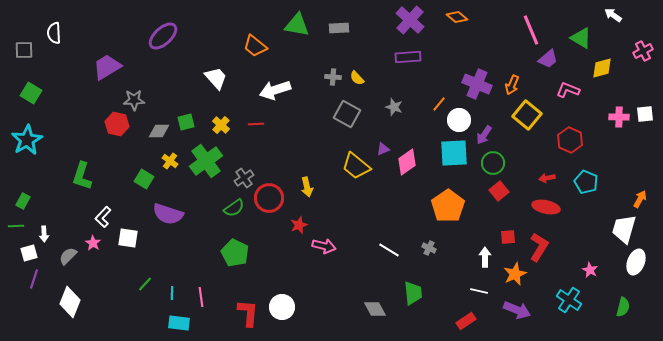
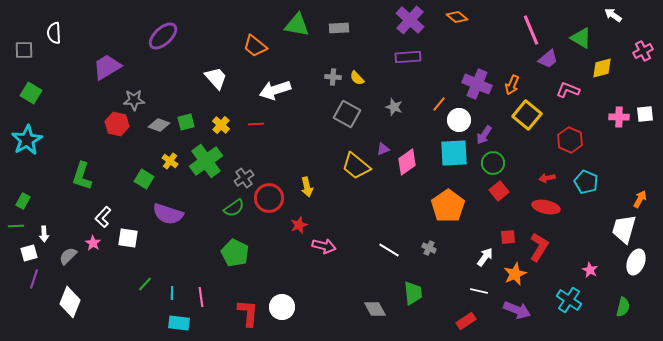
gray diamond at (159, 131): moved 6 px up; rotated 20 degrees clockwise
white arrow at (485, 257): rotated 36 degrees clockwise
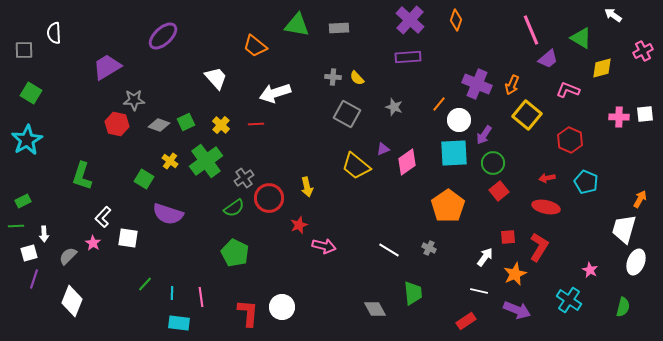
orange diamond at (457, 17): moved 1 px left, 3 px down; rotated 70 degrees clockwise
white arrow at (275, 90): moved 3 px down
green square at (186, 122): rotated 12 degrees counterclockwise
green rectangle at (23, 201): rotated 35 degrees clockwise
white diamond at (70, 302): moved 2 px right, 1 px up
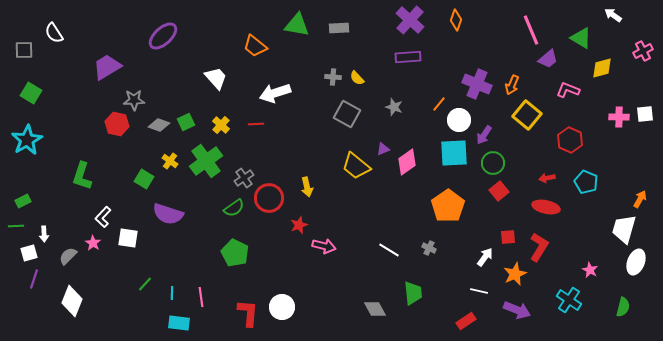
white semicircle at (54, 33): rotated 30 degrees counterclockwise
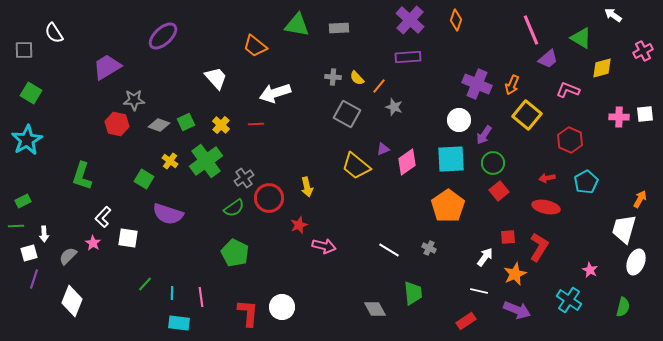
orange line at (439, 104): moved 60 px left, 18 px up
cyan square at (454, 153): moved 3 px left, 6 px down
cyan pentagon at (586, 182): rotated 20 degrees clockwise
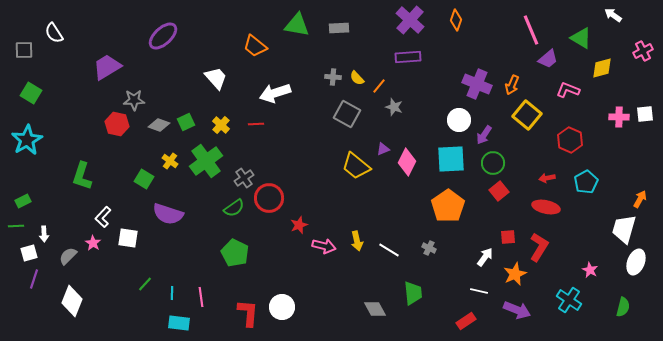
pink diamond at (407, 162): rotated 28 degrees counterclockwise
yellow arrow at (307, 187): moved 50 px right, 54 px down
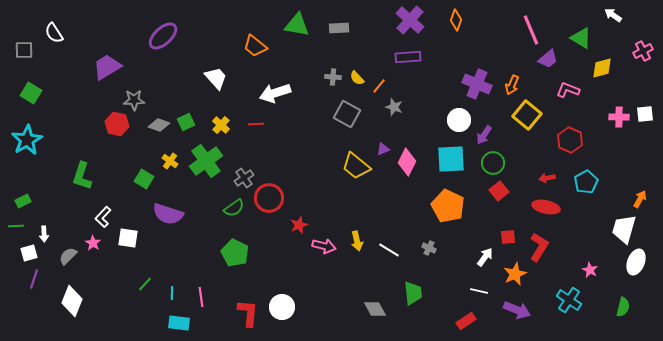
orange pentagon at (448, 206): rotated 12 degrees counterclockwise
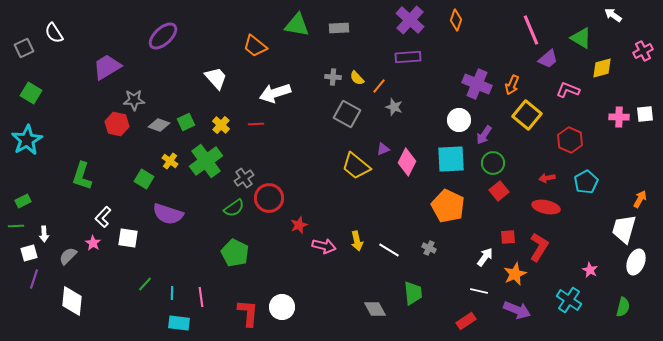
gray square at (24, 50): moved 2 px up; rotated 24 degrees counterclockwise
white diamond at (72, 301): rotated 16 degrees counterclockwise
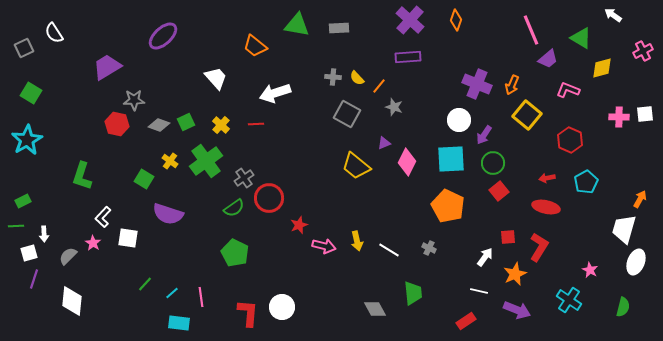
purple triangle at (383, 149): moved 1 px right, 6 px up
cyan line at (172, 293): rotated 48 degrees clockwise
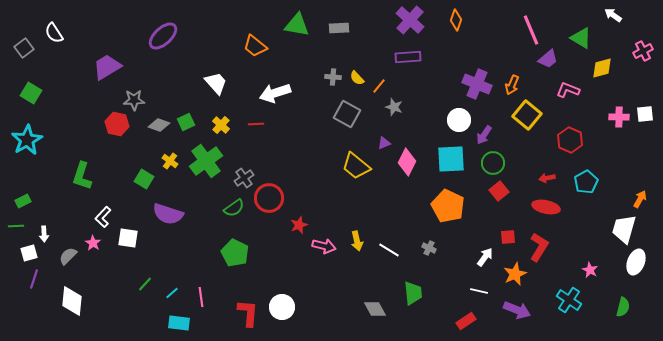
gray square at (24, 48): rotated 12 degrees counterclockwise
white trapezoid at (216, 78): moved 5 px down
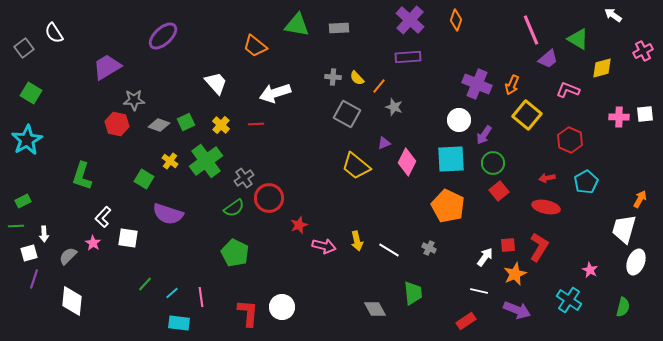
green triangle at (581, 38): moved 3 px left, 1 px down
red square at (508, 237): moved 8 px down
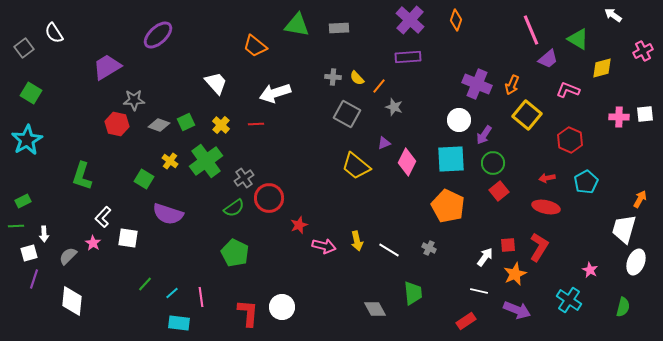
purple ellipse at (163, 36): moved 5 px left, 1 px up
